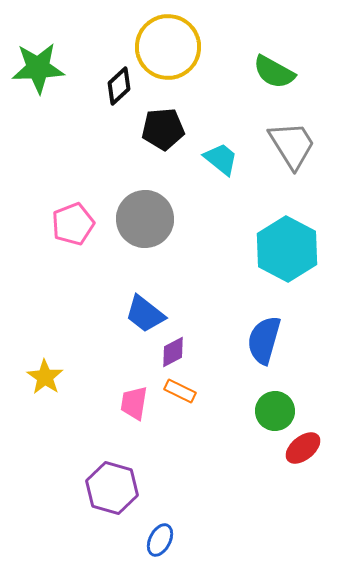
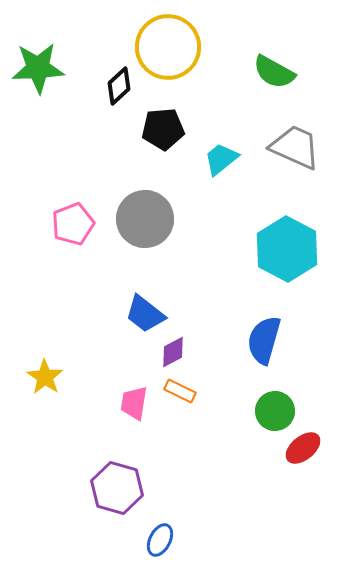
gray trapezoid: moved 3 px right, 2 px down; rotated 34 degrees counterclockwise
cyan trapezoid: rotated 78 degrees counterclockwise
purple hexagon: moved 5 px right
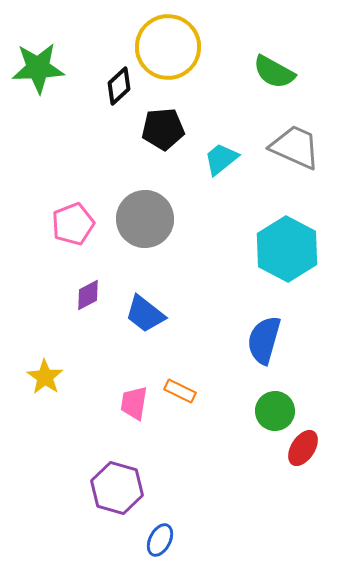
purple diamond: moved 85 px left, 57 px up
red ellipse: rotated 18 degrees counterclockwise
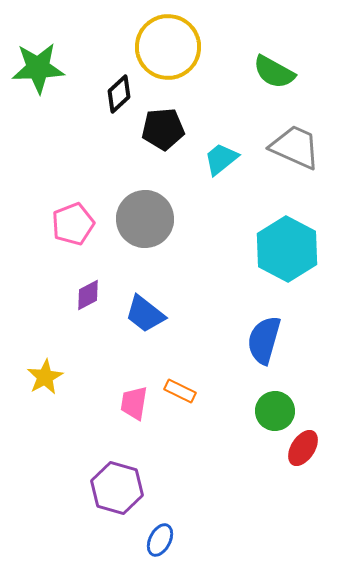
black diamond: moved 8 px down
yellow star: rotated 9 degrees clockwise
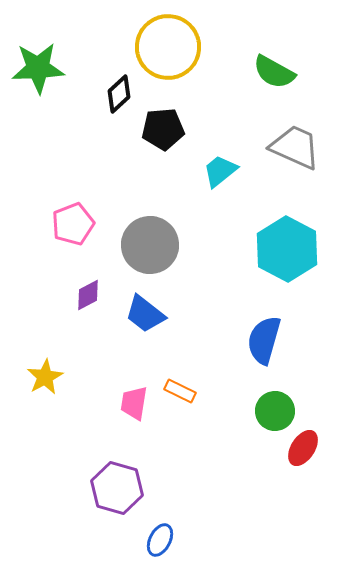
cyan trapezoid: moved 1 px left, 12 px down
gray circle: moved 5 px right, 26 px down
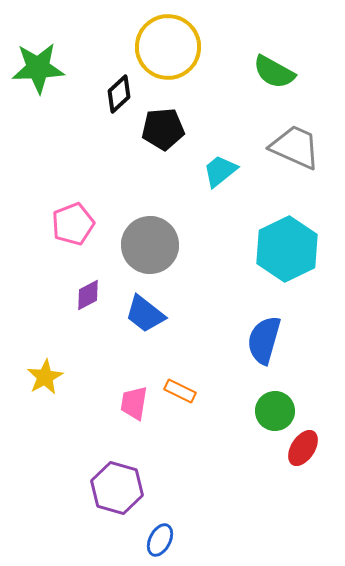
cyan hexagon: rotated 6 degrees clockwise
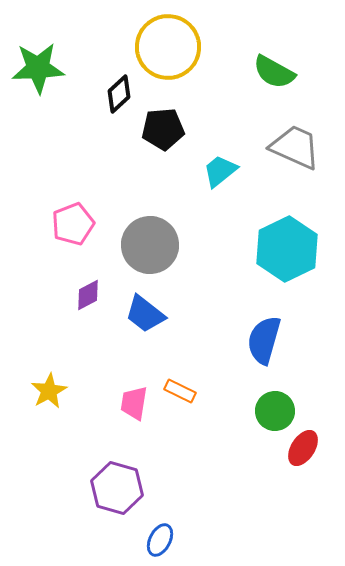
yellow star: moved 4 px right, 14 px down
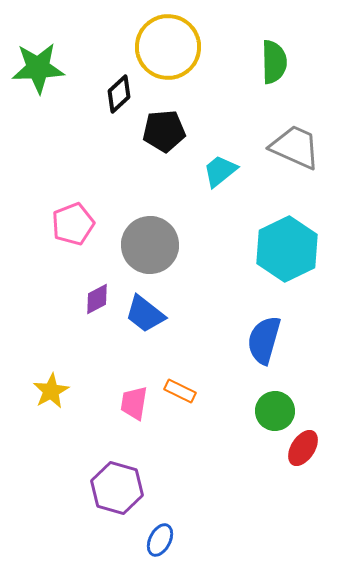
green semicircle: moved 10 px up; rotated 120 degrees counterclockwise
black pentagon: moved 1 px right, 2 px down
purple diamond: moved 9 px right, 4 px down
yellow star: moved 2 px right
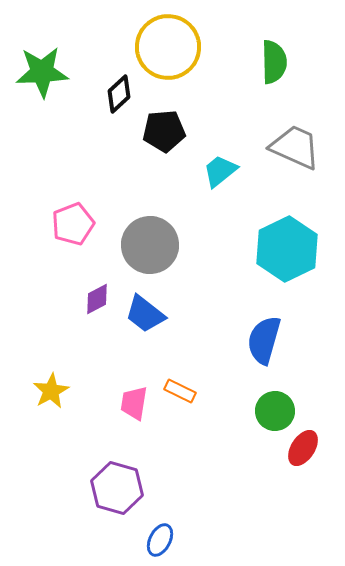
green star: moved 4 px right, 4 px down
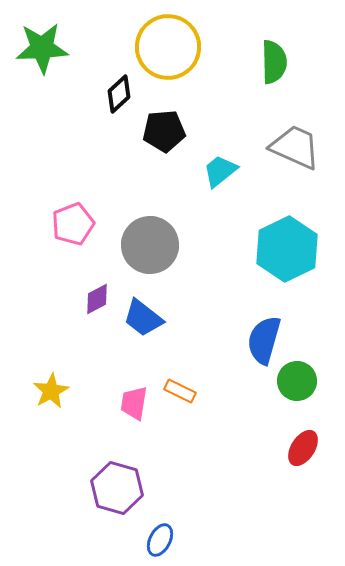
green star: moved 24 px up
blue trapezoid: moved 2 px left, 4 px down
green circle: moved 22 px right, 30 px up
